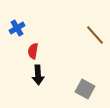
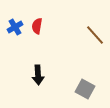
blue cross: moved 2 px left, 1 px up
red semicircle: moved 4 px right, 25 px up
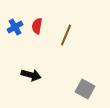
brown line: moved 29 px left; rotated 65 degrees clockwise
black arrow: moved 7 px left; rotated 72 degrees counterclockwise
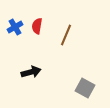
black arrow: moved 3 px up; rotated 30 degrees counterclockwise
gray square: moved 1 px up
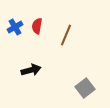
black arrow: moved 2 px up
gray square: rotated 24 degrees clockwise
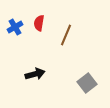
red semicircle: moved 2 px right, 3 px up
black arrow: moved 4 px right, 4 px down
gray square: moved 2 px right, 5 px up
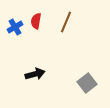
red semicircle: moved 3 px left, 2 px up
brown line: moved 13 px up
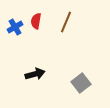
gray square: moved 6 px left
